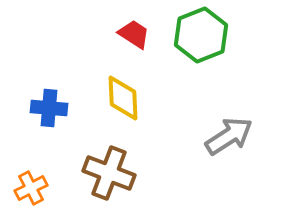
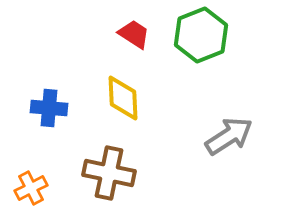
brown cross: rotated 9 degrees counterclockwise
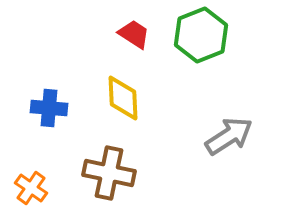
orange cross: rotated 28 degrees counterclockwise
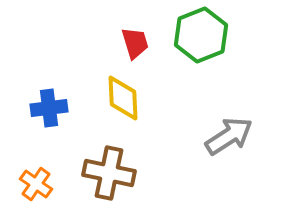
red trapezoid: moved 1 px right, 9 px down; rotated 40 degrees clockwise
blue cross: rotated 12 degrees counterclockwise
orange cross: moved 5 px right, 4 px up
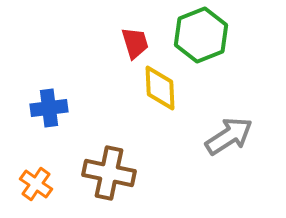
yellow diamond: moved 37 px right, 10 px up
